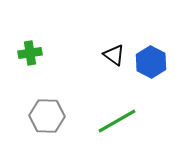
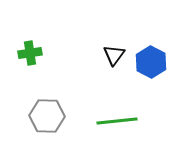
black triangle: rotated 30 degrees clockwise
green line: rotated 24 degrees clockwise
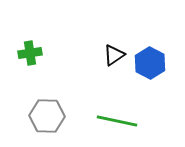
black triangle: rotated 20 degrees clockwise
blue hexagon: moved 1 px left, 1 px down
green line: rotated 18 degrees clockwise
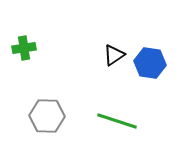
green cross: moved 6 px left, 5 px up
blue hexagon: rotated 20 degrees counterclockwise
green line: rotated 6 degrees clockwise
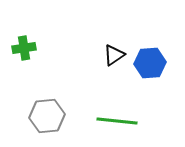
blue hexagon: rotated 12 degrees counterclockwise
gray hexagon: rotated 8 degrees counterclockwise
green line: rotated 12 degrees counterclockwise
